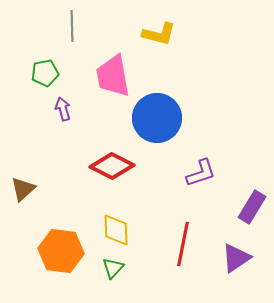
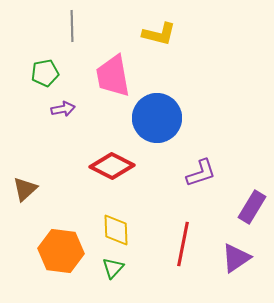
purple arrow: rotated 95 degrees clockwise
brown triangle: moved 2 px right
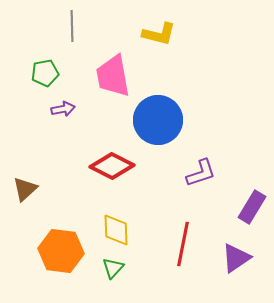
blue circle: moved 1 px right, 2 px down
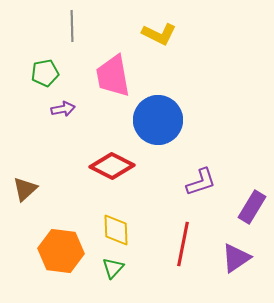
yellow L-shape: rotated 12 degrees clockwise
purple L-shape: moved 9 px down
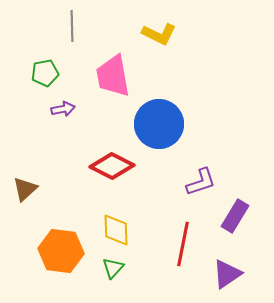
blue circle: moved 1 px right, 4 px down
purple rectangle: moved 17 px left, 9 px down
purple triangle: moved 9 px left, 16 px down
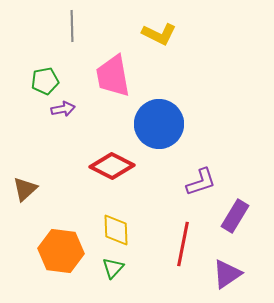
green pentagon: moved 8 px down
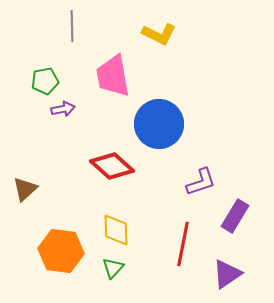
red diamond: rotated 15 degrees clockwise
